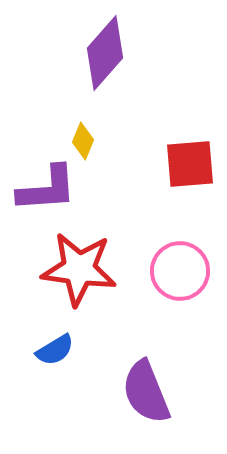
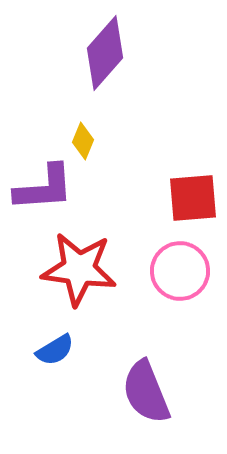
red square: moved 3 px right, 34 px down
purple L-shape: moved 3 px left, 1 px up
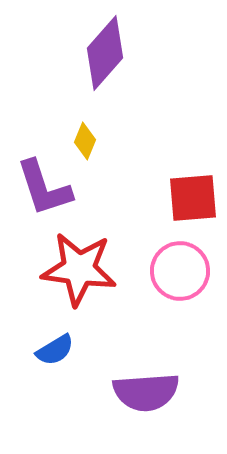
yellow diamond: moved 2 px right
purple L-shape: rotated 76 degrees clockwise
purple semicircle: rotated 72 degrees counterclockwise
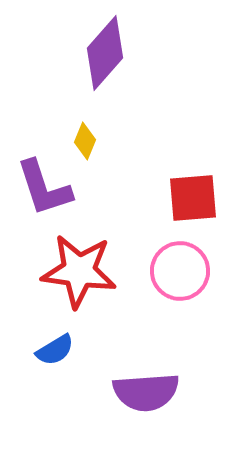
red star: moved 2 px down
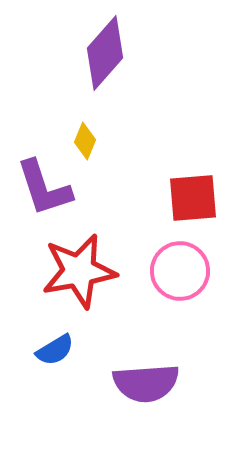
red star: rotated 18 degrees counterclockwise
purple semicircle: moved 9 px up
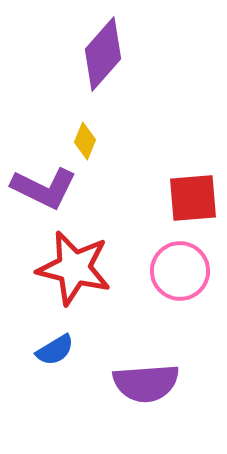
purple diamond: moved 2 px left, 1 px down
purple L-shape: rotated 46 degrees counterclockwise
red star: moved 5 px left, 3 px up; rotated 24 degrees clockwise
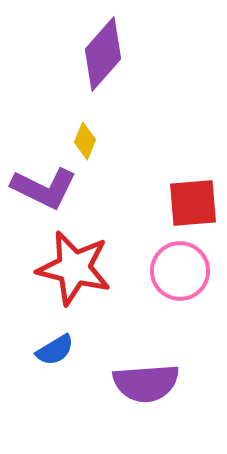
red square: moved 5 px down
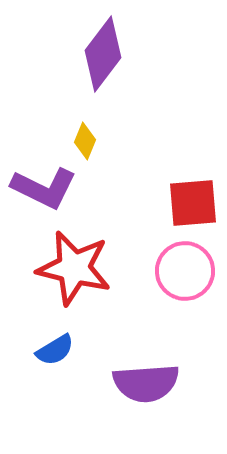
purple diamond: rotated 4 degrees counterclockwise
pink circle: moved 5 px right
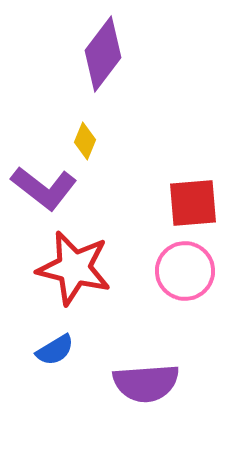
purple L-shape: rotated 12 degrees clockwise
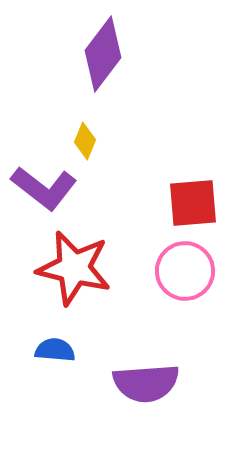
blue semicircle: rotated 144 degrees counterclockwise
